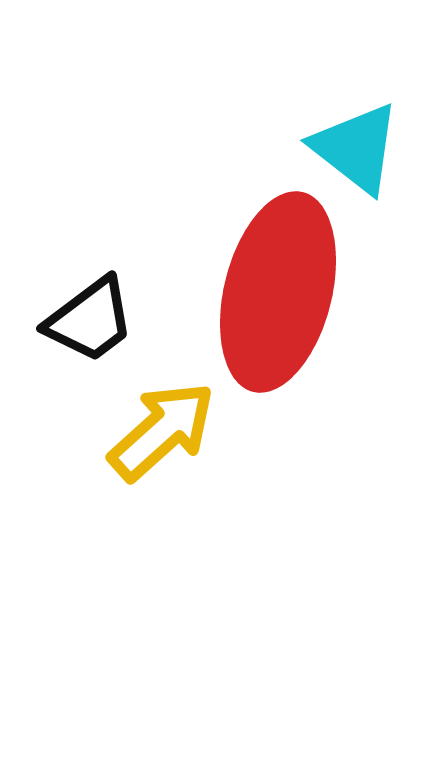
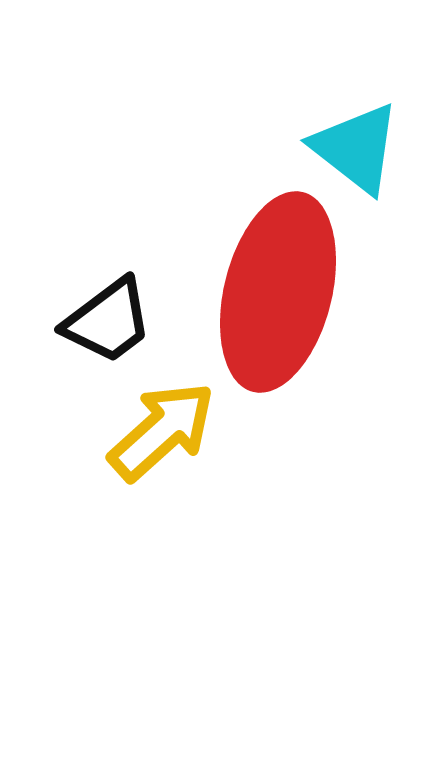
black trapezoid: moved 18 px right, 1 px down
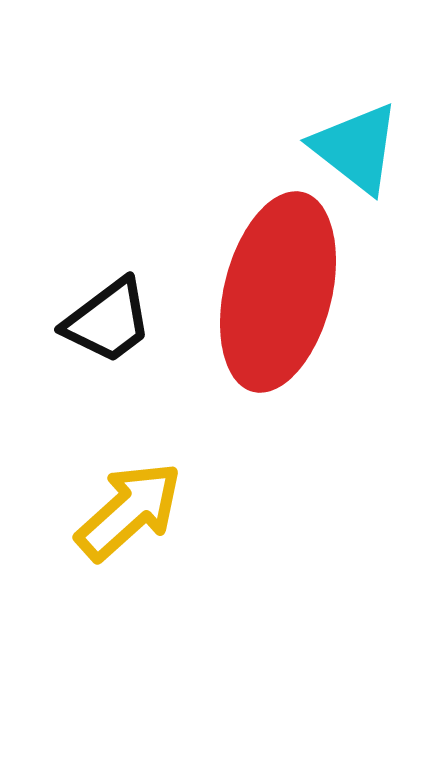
yellow arrow: moved 33 px left, 80 px down
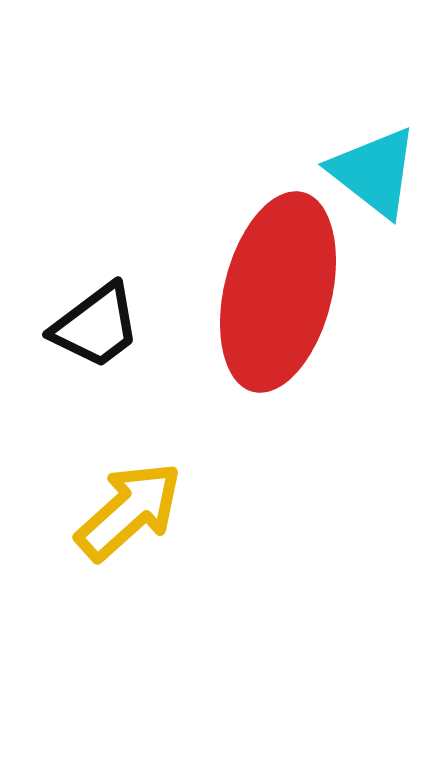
cyan triangle: moved 18 px right, 24 px down
black trapezoid: moved 12 px left, 5 px down
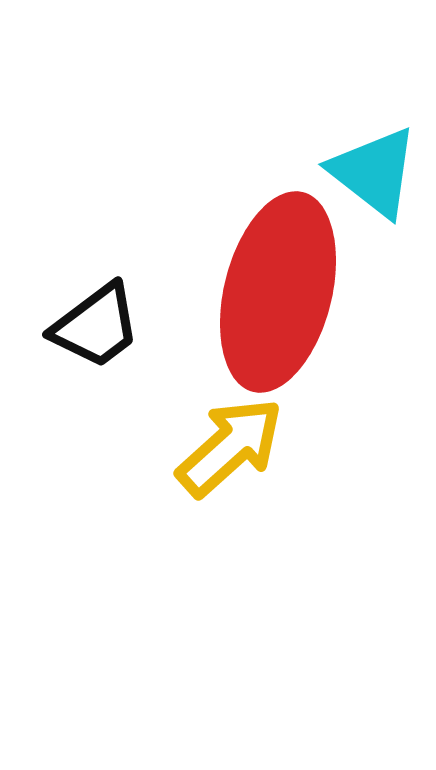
yellow arrow: moved 101 px right, 64 px up
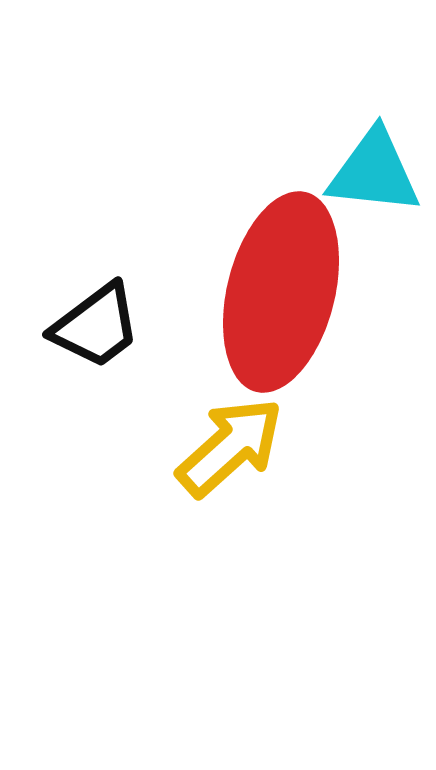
cyan triangle: rotated 32 degrees counterclockwise
red ellipse: moved 3 px right
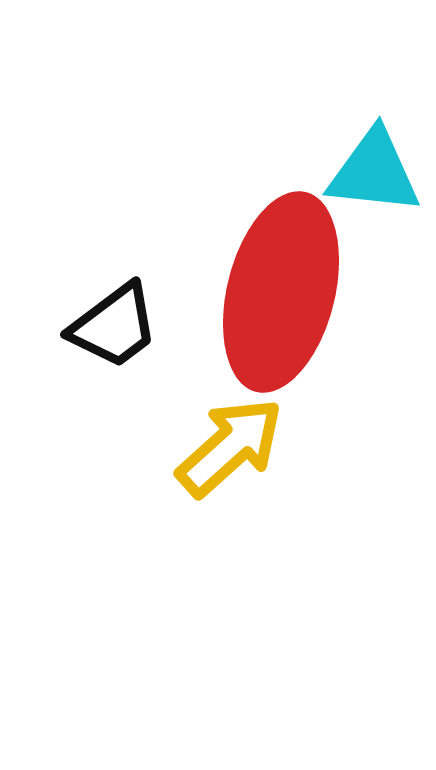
black trapezoid: moved 18 px right
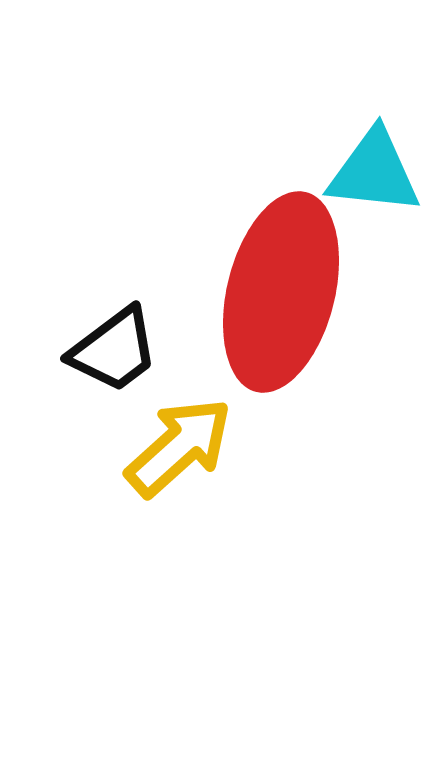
black trapezoid: moved 24 px down
yellow arrow: moved 51 px left
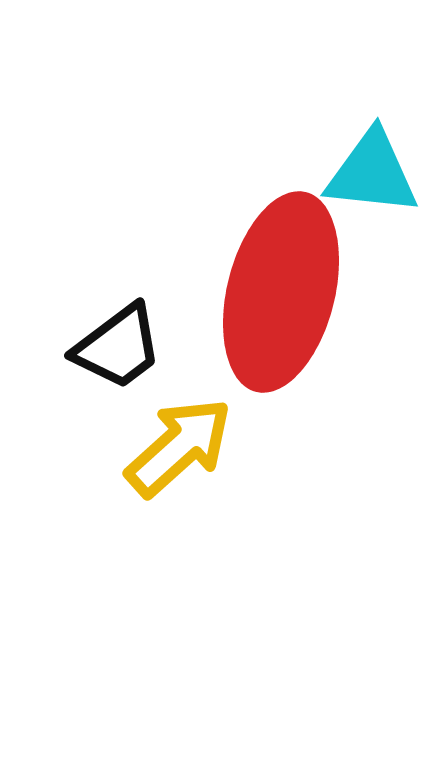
cyan triangle: moved 2 px left, 1 px down
black trapezoid: moved 4 px right, 3 px up
